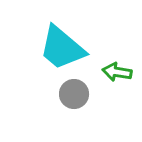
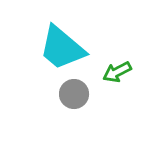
green arrow: rotated 36 degrees counterclockwise
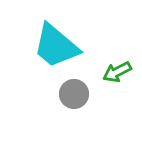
cyan trapezoid: moved 6 px left, 2 px up
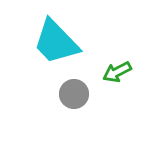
cyan trapezoid: moved 4 px up; rotated 6 degrees clockwise
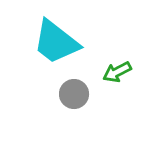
cyan trapezoid: rotated 8 degrees counterclockwise
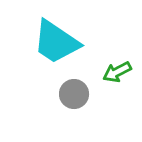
cyan trapezoid: rotated 4 degrees counterclockwise
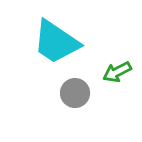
gray circle: moved 1 px right, 1 px up
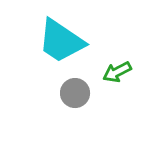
cyan trapezoid: moved 5 px right, 1 px up
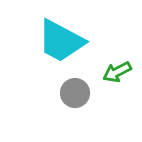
cyan trapezoid: rotated 6 degrees counterclockwise
